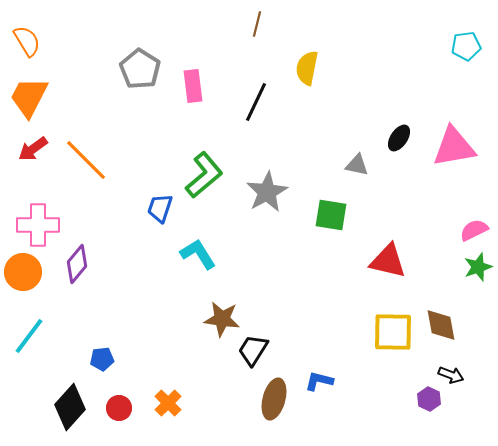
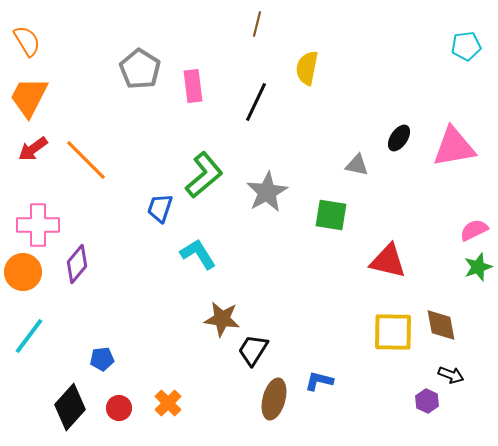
purple hexagon: moved 2 px left, 2 px down
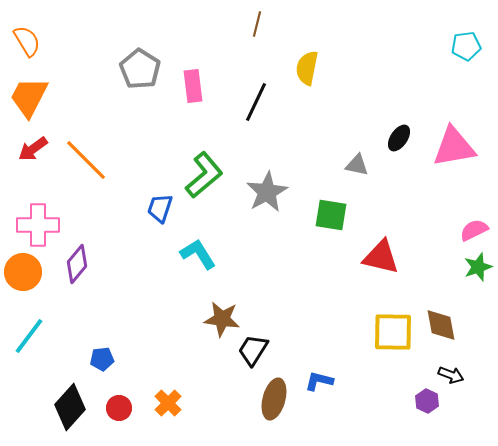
red triangle: moved 7 px left, 4 px up
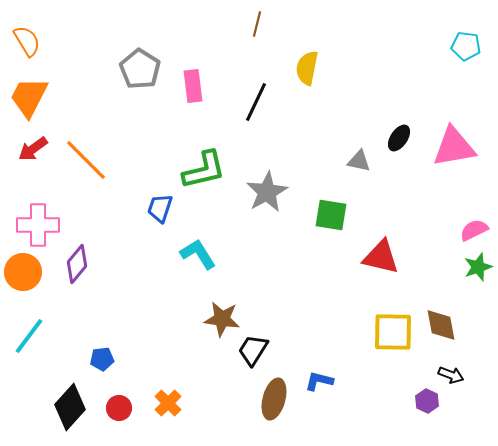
cyan pentagon: rotated 16 degrees clockwise
gray triangle: moved 2 px right, 4 px up
green L-shape: moved 5 px up; rotated 27 degrees clockwise
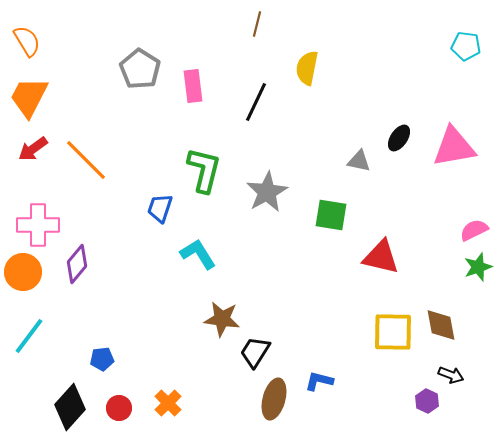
green L-shape: rotated 63 degrees counterclockwise
black trapezoid: moved 2 px right, 2 px down
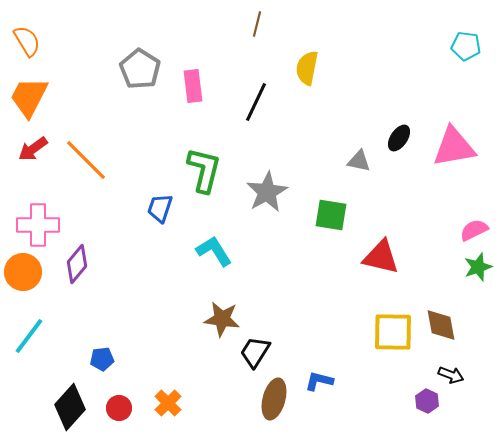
cyan L-shape: moved 16 px right, 3 px up
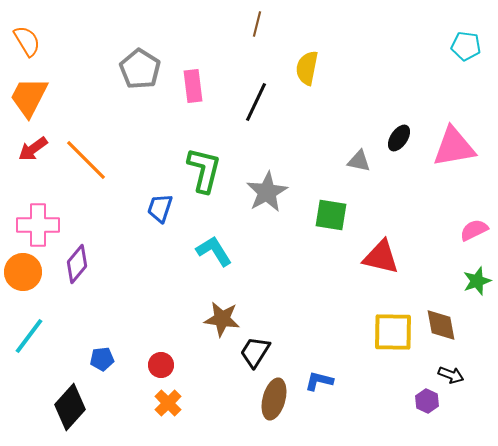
green star: moved 1 px left, 14 px down
red circle: moved 42 px right, 43 px up
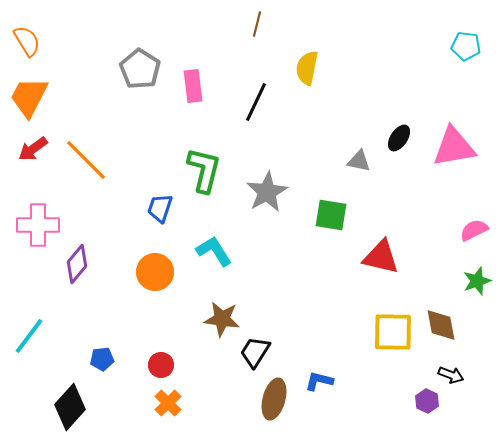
orange circle: moved 132 px right
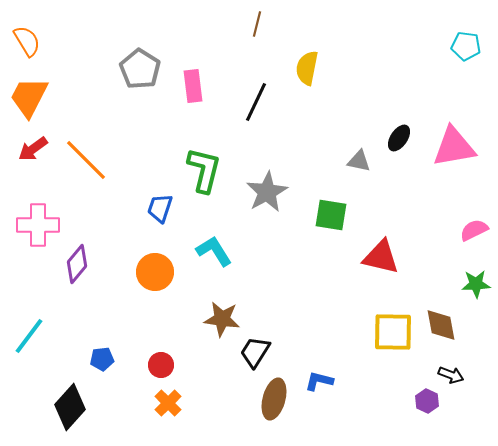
green star: moved 1 px left, 3 px down; rotated 16 degrees clockwise
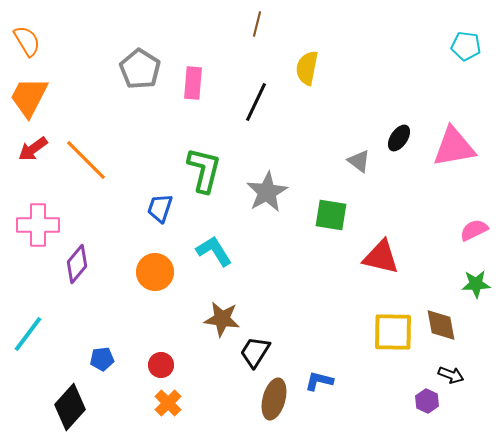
pink rectangle: moved 3 px up; rotated 12 degrees clockwise
gray triangle: rotated 25 degrees clockwise
cyan line: moved 1 px left, 2 px up
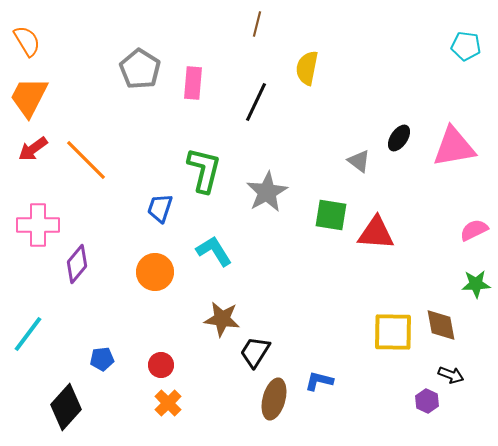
red triangle: moved 5 px left, 24 px up; rotated 9 degrees counterclockwise
black diamond: moved 4 px left
